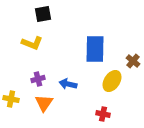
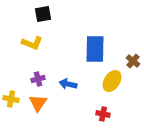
orange triangle: moved 6 px left
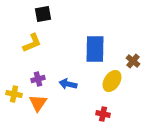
yellow L-shape: rotated 45 degrees counterclockwise
yellow cross: moved 3 px right, 5 px up
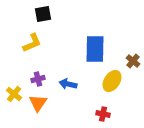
yellow cross: rotated 28 degrees clockwise
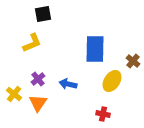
purple cross: rotated 24 degrees counterclockwise
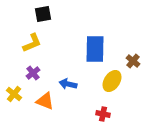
purple cross: moved 5 px left, 6 px up
orange triangle: moved 7 px right, 2 px up; rotated 42 degrees counterclockwise
